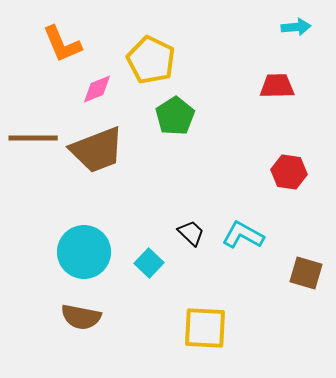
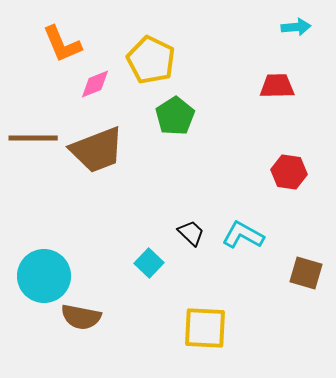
pink diamond: moved 2 px left, 5 px up
cyan circle: moved 40 px left, 24 px down
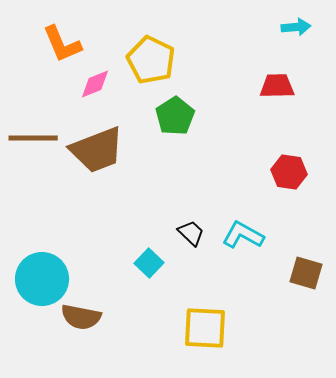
cyan circle: moved 2 px left, 3 px down
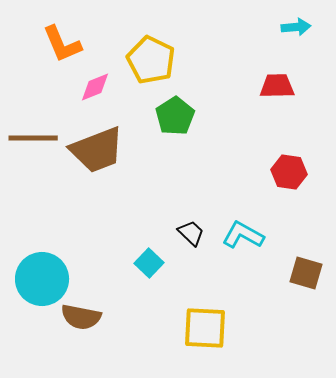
pink diamond: moved 3 px down
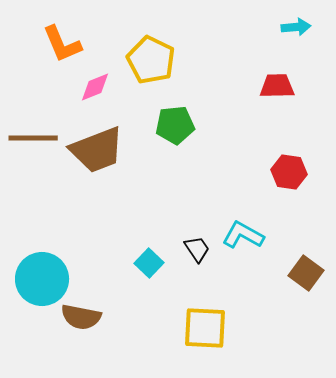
green pentagon: moved 9 px down; rotated 27 degrees clockwise
black trapezoid: moved 6 px right, 16 px down; rotated 12 degrees clockwise
brown square: rotated 20 degrees clockwise
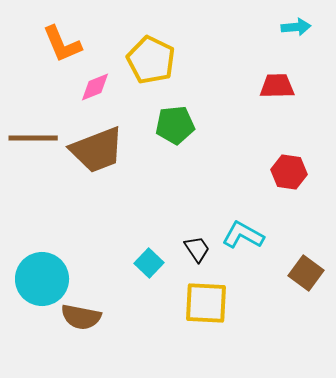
yellow square: moved 1 px right, 25 px up
